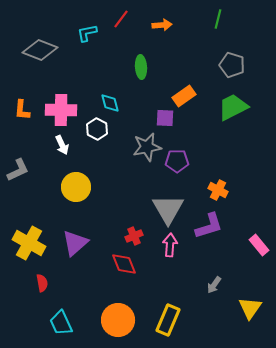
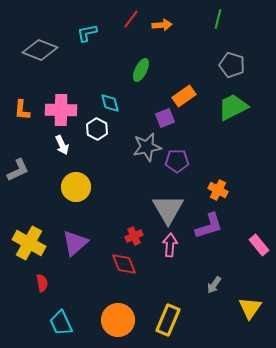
red line: moved 10 px right
green ellipse: moved 3 px down; rotated 30 degrees clockwise
purple square: rotated 24 degrees counterclockwise
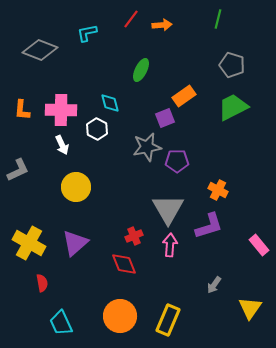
orange circle: moved 2 px right, 4 px up
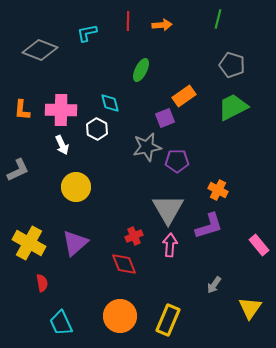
red line: moved 3 px left, 2 px down; rotated 36 degrees counterclockwise
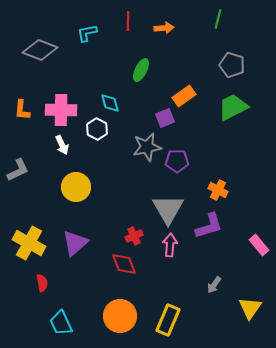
orange arrow: moved 2 px right, 3 px down
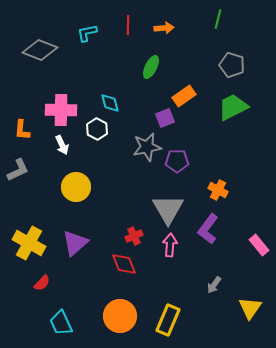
red line: moved 4 px down
green ellipse: moved 10 px right, 3 px up
orange L-shape: moved 20 px down
purple L-shape: moved 1 px left, 3 px down; rotated 144 degrees clockwise
red semicircle: rotated 54 degrees clockwise
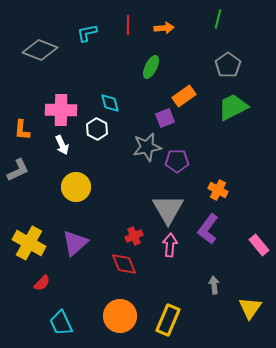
gray pentagon: moved 4 px left; rotated 20 degrees clockwise
gray arrow: rotated 138 degrees clockwise
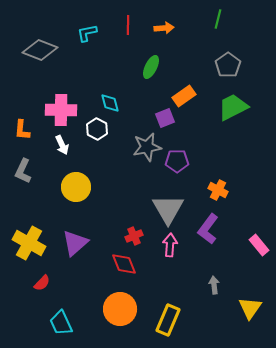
gray L-shape: moved 5 px right, 1 px down; rotated 140 degrees clockwise
orange circle: moved 7 px up
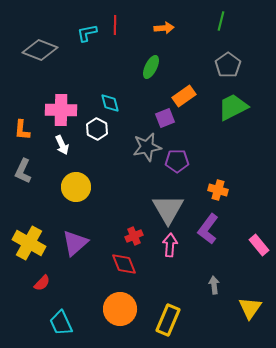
green line: moved 3 px right, 2 px down
red line: moved 13 px left
orange cross: rotated 12 degrees counterclockwise
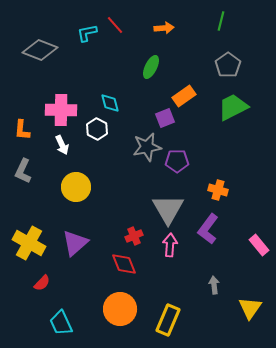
red line: rotated 42 degrees counterclockwise
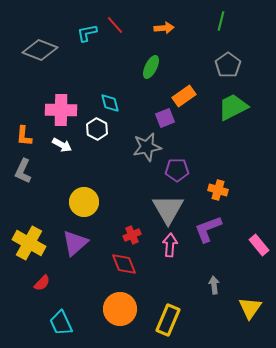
orange L-shape: moved 2 px right, 6 px down
white arrow: rotated 36 degrees counterclockwise
purple pentagon: moved 9 px down
yellow circle: moved 8 px right, 15 px down
purple L-shape: rotated 32 degrees clockwise
red cross: moved 2 px left, 1 px up
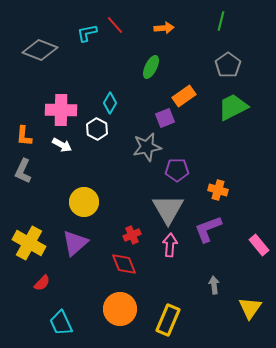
cyan diamond: rotated 45 degrees clockwise
